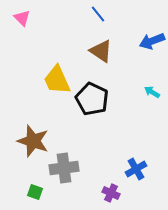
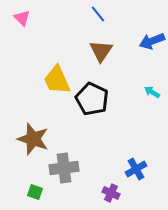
brown triangle: rotated 30 degrees clockwise
brown star: moved 2 px up
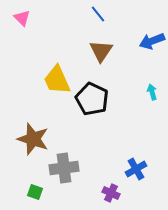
cyan arrow: rotated 42 degrees clockwise
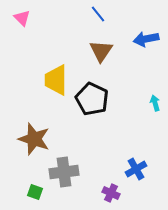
blue arrow: moved 6 px left, 2 px up; rotated 10 degrees clockwise
yellow trapezoid: moved 1 px left; rotated 24 degrees clockwise
cyan arrow: moved 3 px right, 11 px down
brown star: moved 1 px right
gray cross: moved 4 px down
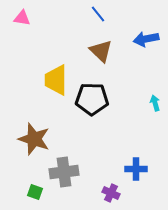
pink triangle: rotated 36 degrees counterclockwise
brown triangle: rotated 20 degrees counterclockwise
black pentagon: rotated 24 degrees counterclockwise
blue cross: rotated 30 degrees clockwise
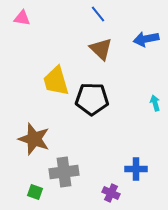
brown triangle: moved 2 px up
yellow trapezoid: moved 1 px down; rotated 16 degrees counterclockwise
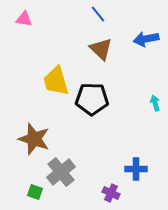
pink triangle: moved 2 px right, 1 px down
gray cross: moved 3 px left; rotated 32 degrees counterclockwise
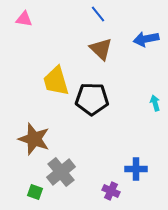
purple cross: moved 2 px up
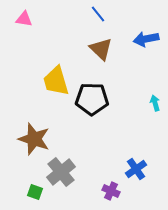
blue cross: rotated 35 degrees counterclockwise
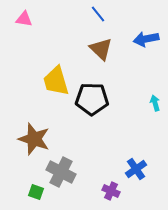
gray cross: rotated 24 degrees counterclockwise
green square: moved 1 px right
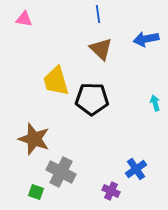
blue line: rotated 30 degrees clockwise
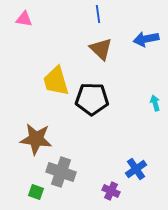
brown star: moved 2 px right; rotated 12 degrees counterclockwise
gray cross: rotated 8 degrees counterclockwise
